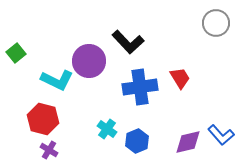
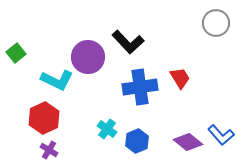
purple circle: moved 1 px left, 4 px up
red hexagon: moved 1 px right, 1 px up; rotated 20 degrees clockwise
purple diamond: rotated 52 degrees clockwise
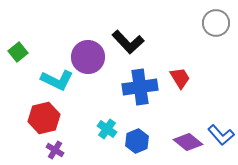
green square: moved 2 px right, 1 px up
red hexagon: rotated 12 degrees clockwise
purple cross: moved 6 px right
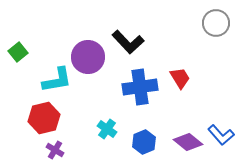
cyan L-shape: rotated 36 degrees counterclockwise
blue hexagon: moved 7 px right, 1 px down
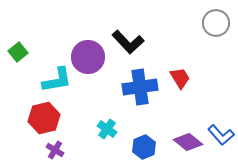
blue hexagon: moved 5 px down
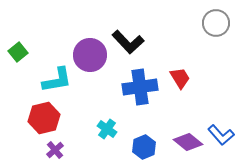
purple circle: moved 2 px right, 2 px up
purple cross: rotated 18 degrees clockwise
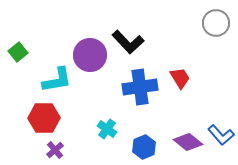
red hexagon: rotated 12 degrees clockwise
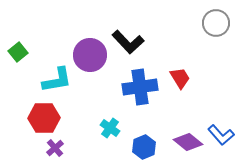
cyan cross: moved 3 px right, 1 px up
purple cross: moved 2 px up
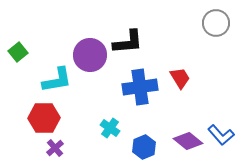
black L-shape: rotated 52 degrees counterclockwise
purple diamond: moved 1 px up
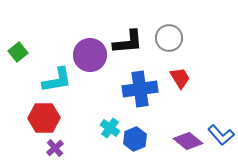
gray circle: moved 47 px left, 15 px down
blue cross: moved 2 px down
blue hexagon: moved 9 px left, 8 px up
